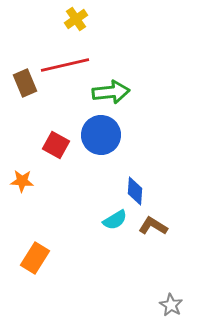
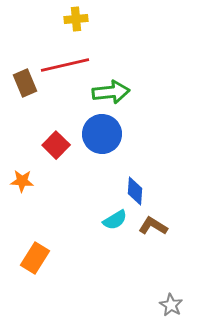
yellow cross: rotated 30 degrees clockwise
blue circle: moved 1 px right, 1 px up
red square: rotated 16 degrees clockwise
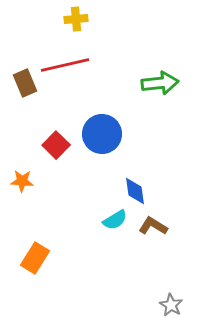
green arrow: moved 49 px right, 9 px up
blue diamond: rotated 12 degrees counterclockwise
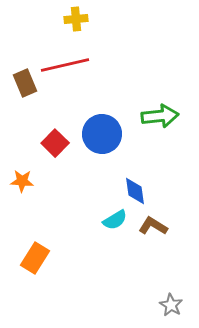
green arrow: moved 33 px down
red square: moved 1 px left, 2 px up
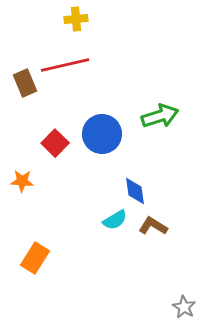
green arrow: rotated 12 degrees counterclockwise
gray star: moved 13 px right, 2 px down
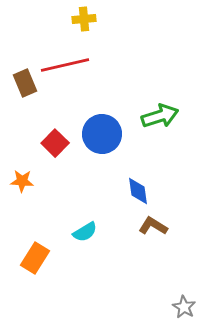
yellow cross: moved 8 px right
blue diamond: moved 3 px right
cyan semicircle: moved 30 px left, 12 px down
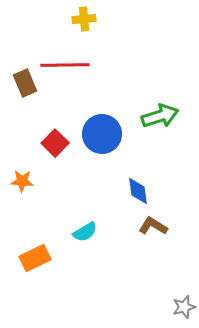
red line: rotated 12 degrees clockwise
orange rectangle: rotated 32 degrees clockwise
gray star: rotated 25 degrees clockwise
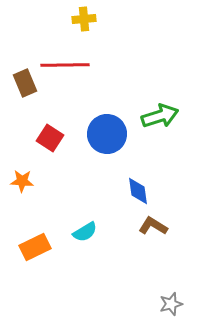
blue circle: moved 5 px right
red square: moved 5 px left, 5 px up; rotated 12 degrees counterclockwise
orange rectangle: moved 11 px up
gray star: moved 13 px left, 3 px up
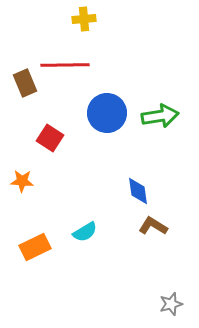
green arrow: rotated 9 degrees clockwise
blue circle: moved 21 px up
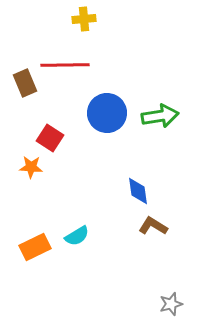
orange star: moved 9 px right, 14 px up
cyan semicircle: moved 8 px left, 4 px down
